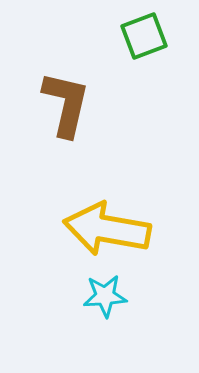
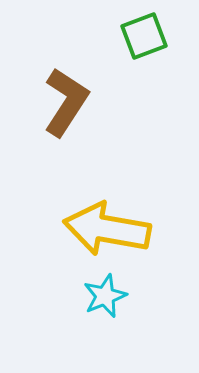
brown L-shape: moved 2 px up; rotated 20 degrees clockwise
cyan star: rotated 18 degrees counterclockwise
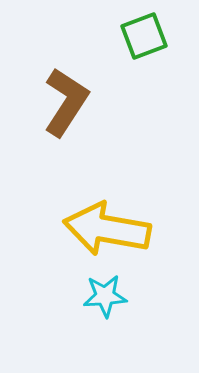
cyan star: rotated 18 degrees clockwise
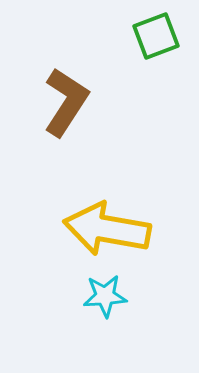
green square: moved 12 px right
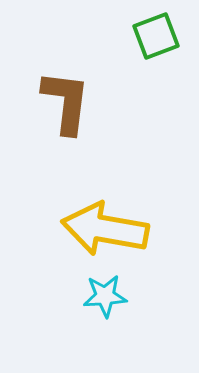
brown L-shape: rotated 26 degrees counterclockwise
yellow arrow: moved 2 px left
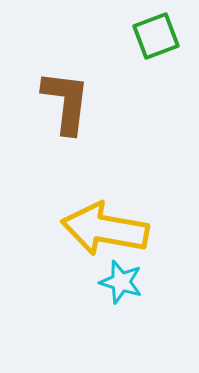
cyan star: moved 16 px right, 14 px up; rotated 21 degrees clockwise
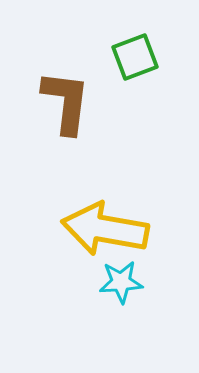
green square: moved 21 px left, 21 px down
cyan star: rotated 21 degrees counterclockwise
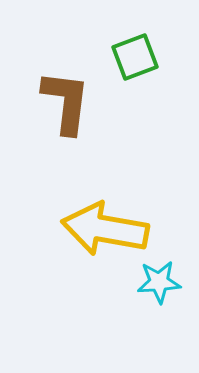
cyan star: moved 38 px right
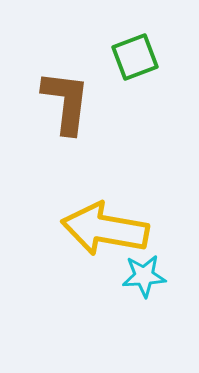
cyan star: moved 15 px left, 6 px up
